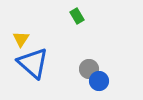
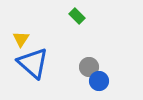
green rectangle: rotated 14 degrees counterclockwise
gray circle: moved 2 px up
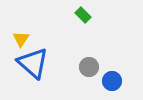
green rectangle: moved 6 px right, 1 px up
blue circle: moved 13 px right
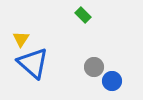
gray circle: moved 5 px right
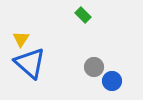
blue triangle: moved 3 px left
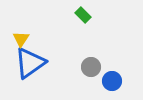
blue triangle: rotated 44 degrees clockwise
gray circle: moved 3 px left
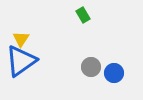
green rectangle: rotated 14 degrees clockwise
blue triangle: moved 9 px left, 2 px up
blue circle: moved 2 px right, 8 px up
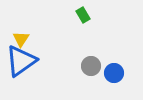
gray circle: moved 1 px up
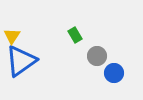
green rectangle: moved 8 px left, 20 px down
yellow triangle: moved 9 px left, 3 px up
gray circle: moved 6 px right, 10 px up
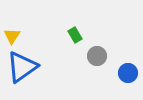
blue triangle: moved 1 px right, 6 px down
blue circle: moved 14 px right
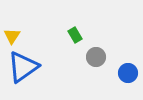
gray circle: moved 1 px left, 1 px down
blue triangle: moved 1 px right
